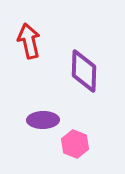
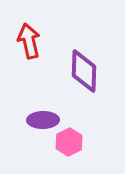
pink hexagon: moved 6 px left, 2 px up; rotated 12 degrees clockwise
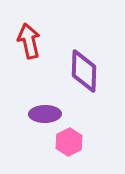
purple ellipse: moved 2 px right, 6 px up
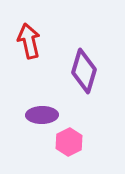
purple diamond: rotated 15 degrees clockwise
purple ellipse: moved 3 px left, 1 px down
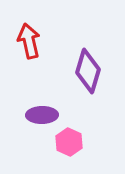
purple diamond: moved 4 px right
pink hexagon: rotated 8 degrees counterclockwise
